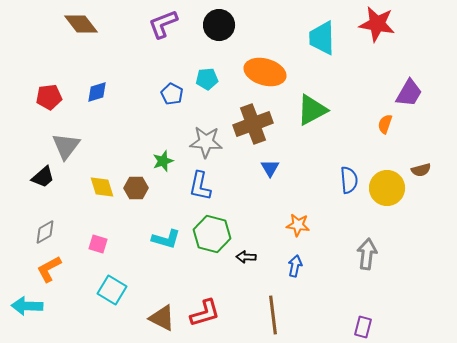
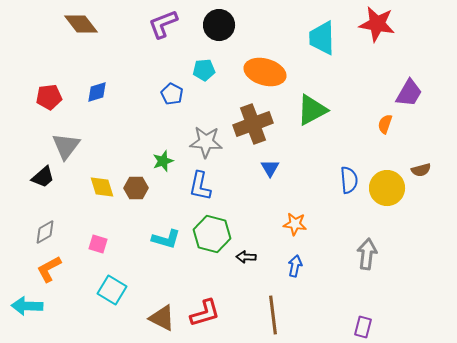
cyan pentagon: moved 3 px left, 9 px up
orange star: moved 3 px left, 1 px up
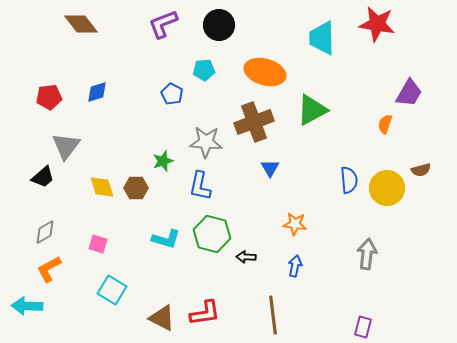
brown cross: moved 1 px right, 2 px up
red L-shape: rotated 8 degrees clockwise
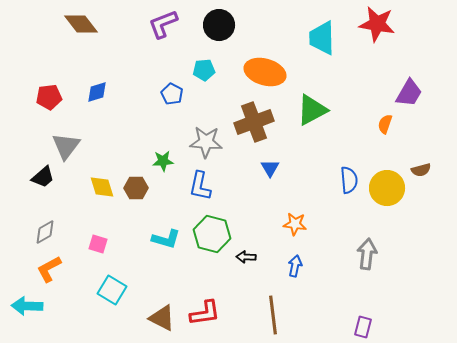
green star: rotated 15 degrees clockwise
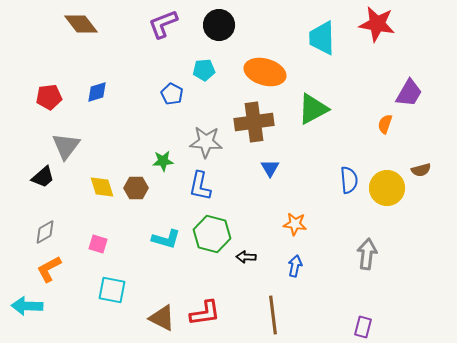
green triangle: moved 1 px right, 1 px up
brown cross: rotated 12 degrees clockwise
cyan square: rotated 20 degrees counterclockwise
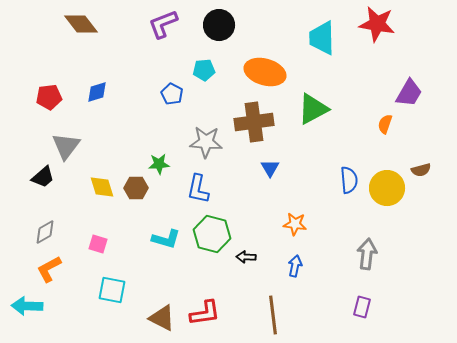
green star: moved 4 px left, 3 px down
blue L-shape: moved 2 px left, 3 px down
purple rectangle: moved 1 px left, 20 px up
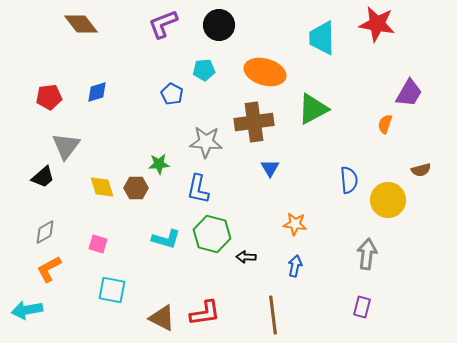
yellow circle: moved 1 px right, 12 px down
cyan arrow: moved 4 px down; rotated 12 degrees counterclockwise
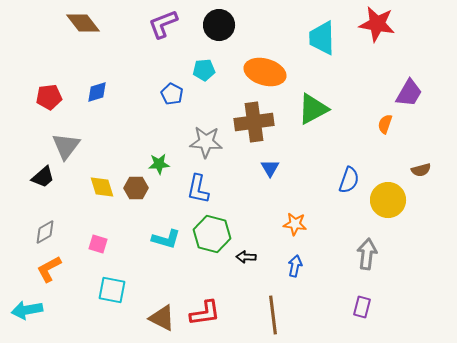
brown diamond: moved 2 px right, 1 px up
blue semicircle: rotated 24 degrees clockwise
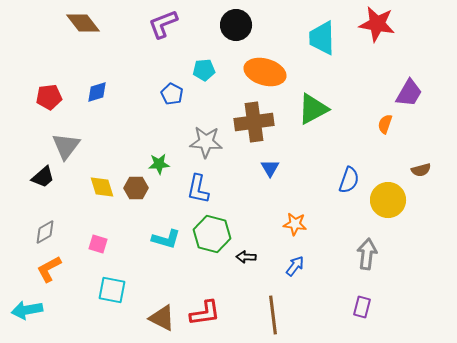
black circle: moved 17 px right
blue arrow: rotated 25 degrees clockwise
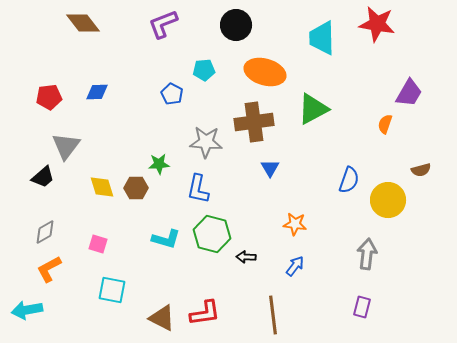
blue diamond: rotated 15 degrees clockwise
